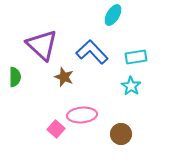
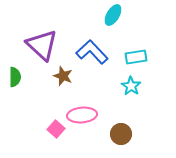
brown star: moved 1 px left, 1 px up
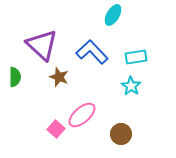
brown star: moved 4 px left, 1 px down
pink ellipse: rotated 36 degrees counterclockwise
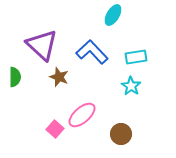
pink square: moved 1 px left
